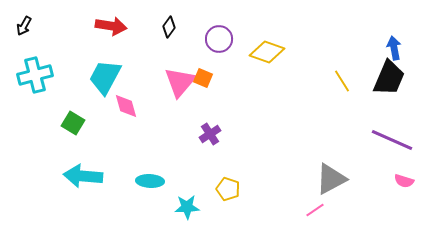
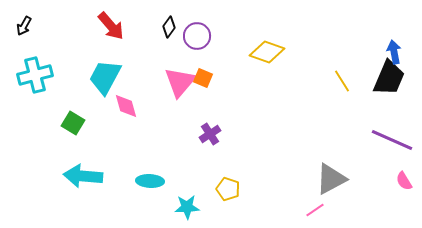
red arrow: rotated 40 degrees clockwise
purple circle: moved 22 px left, 3 px up
blue arrow: moved 4 px down
pink semicircle: rotated 42 degrees clockwise
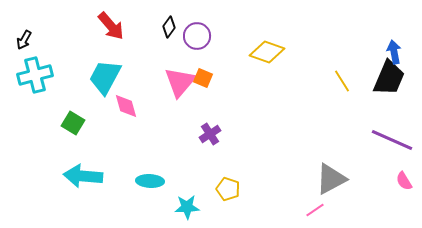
black arrow: moved 14 px down
